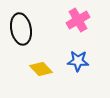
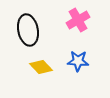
black ellipse: moved 7 px right, 1 px down
yellow diamond: moved 2 px up
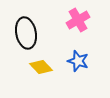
black ellipse: moved 2 px left, 3 px down
blue star: rotated 15 degrees clockwise
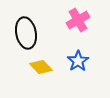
blue star: rotated 20 degrees clockwise
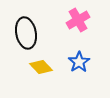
blue star: moved 1 px right, 1 px down
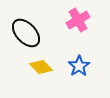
black ellipse: rotated 32 degrees counterclockwise
blue star: moved 4 px down
